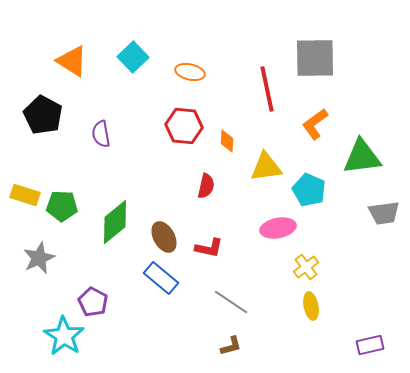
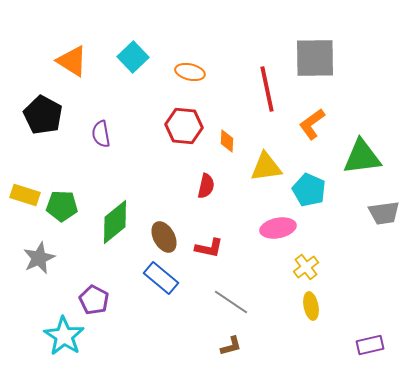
orange L-shape: moved 3 px left
purple pentagon: moved 1 px right, 2 px up
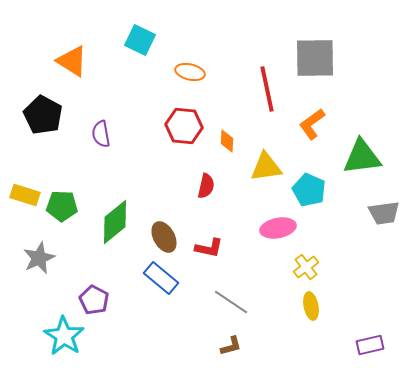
cyan square: moved 7 px right, 17 px up; rotated 20 degrees counterclockwise
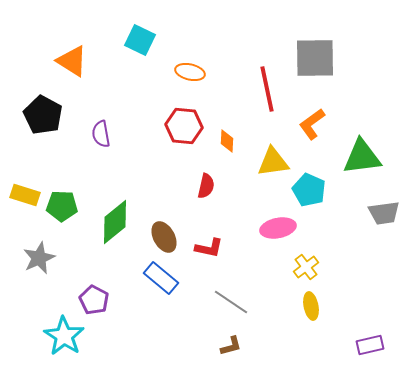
yellow triangle: moved 7 px right, 5 px up
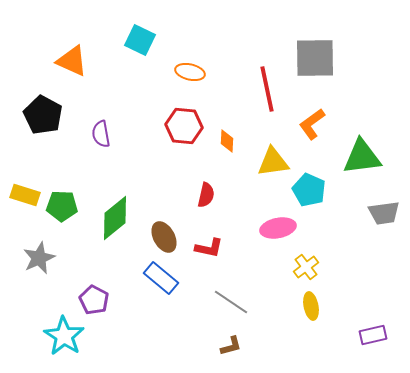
orange triangle: rotated 8 degrees counterclockwise
red semicircle: moved 9 px down
green diamond: moved 4 px up
purple rectangle: moved 3 px right, 10 px up
